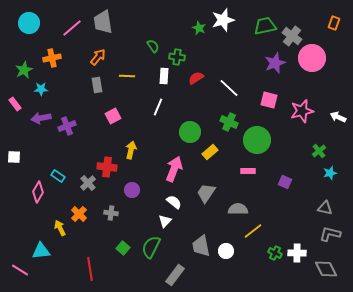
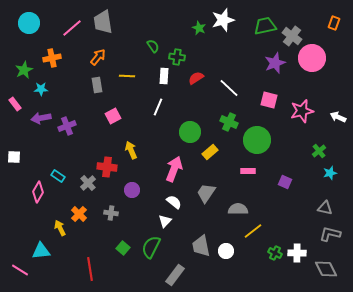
yellow arrow at (131, 150): rotated 36 degrees counterclockwise
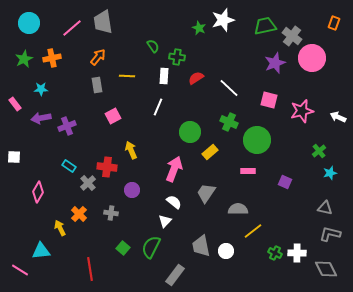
green star at (24, 70): moved 11 px up
cyan rectangle at (58, 176): moved 11 px right, 10 px up
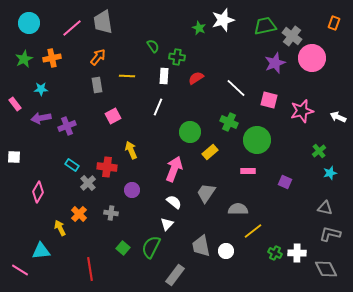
white line at (229, 88): moved 7 px right
cyan rectangle at (69, 166): moved 3 px right, 1 px up
white triangle at (165, 221): moved 2 px right, 3 px down
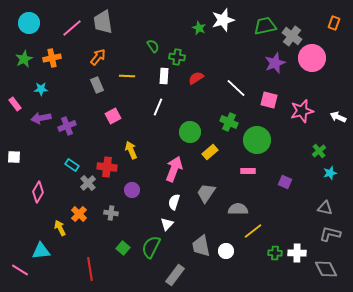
gray rectangle at (97, 85): rotated 14 degrees counterclockwise
white semicircle at (174, 202): rotated 112 degrees counterclockwise
green cross at (275, 253): rotated 24 degrees counterclockwise
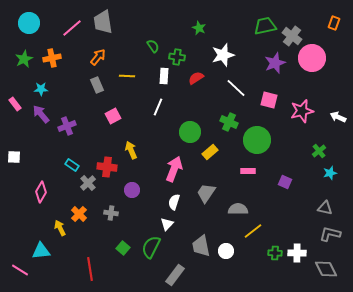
white star at (223, 20): moved 35 px down
purple arrow at (41, 118): moved 4 px up; rotated 60 degrees clockwise
pink diamond at (38, 192): moved 3 px right
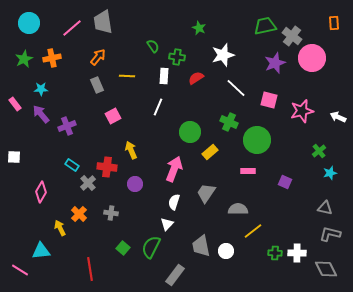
orange rectangle at (334, 23): rotated 24 degrees counterclockwise
purple circle at (132, 190): moved 3 px right, 6 px up
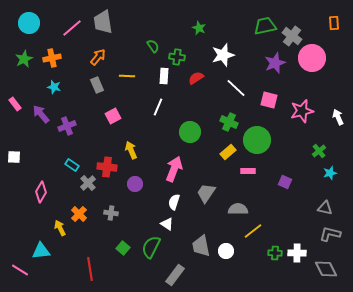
cyan star at (41, 89): moved 13 px right, 2 px up; rotated 16 degrees clockwise
white arrow at (338, 117): rotated 42 degrees clockwise
yellow rectangle at (210, 152): moved 18 px right
white triangle at (167, 224): rotated 40 degrees counterclockwise
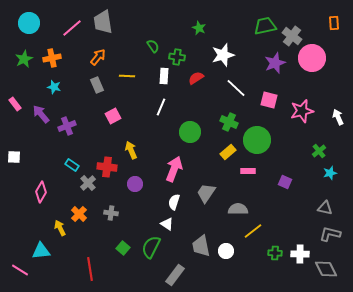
white line at (158, 107): moved 3 px right
white cross at (297, 253): moved 3 px right, 1 px down
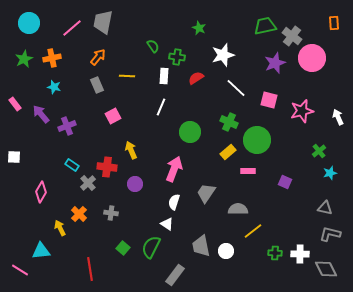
gray trapezoid at (103, 22): rotated 20 degrees clockwise
